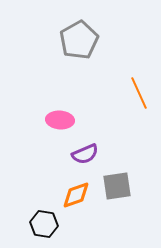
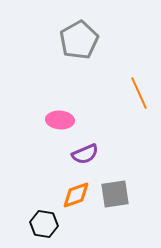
gray square: moved 2 px left, 8 px down
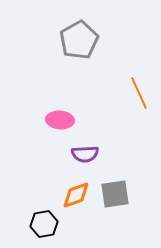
purple semicircle: rotated 20 degrees clockwise
black hexagon: rotated 20 degrees counterclockwise
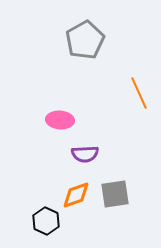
gray pentagon: moved 6 px right
black hexagon: moved 2 px right, 3 px up; rotated 24 degrees counterclockwise
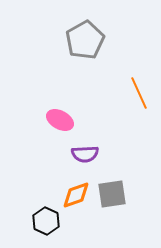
pink ellipse: rotated 24 degrees clockwise
gray square: moved 3 px left
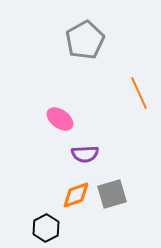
pink ellipse: moved 1 px up; rotated 8 degrees clockwise
gray square: rotated 8 degrees counterclockwise
black hexagon: moved 7 px down; rotated 8 degrees clockwise
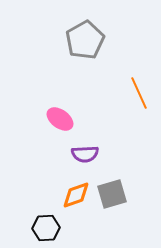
black hexagon: rotated 24 degrees clockwise
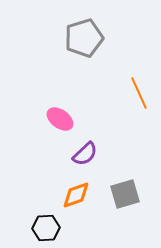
gray pentagon: moved 1 px left, 2 px up; rotated 12 degrees clockwise
purple semicircle: rotated 40 degrees counterclockwise
gray square: moved 13 px right
